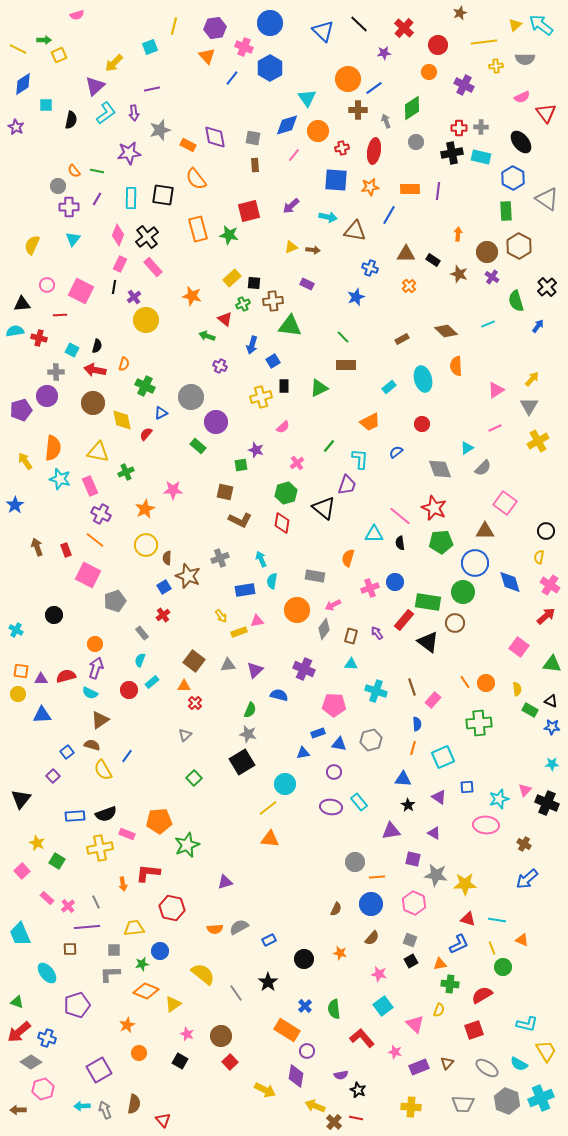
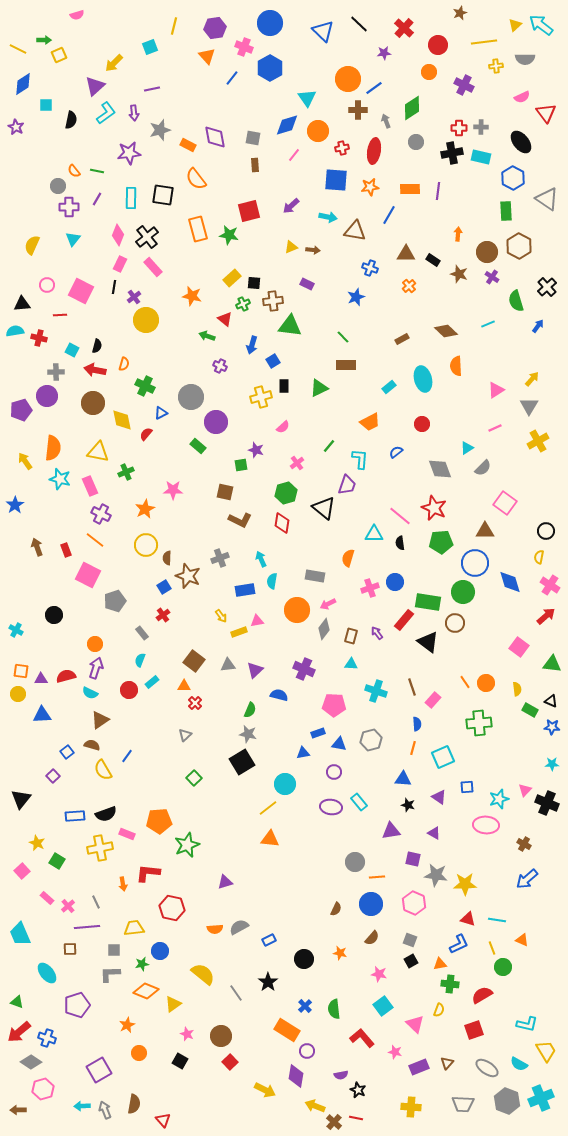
pink arrow at (333, 605): moved 5 px left, 1 px up
black star at (408, 805): rotated 16 degrees counterclockwise
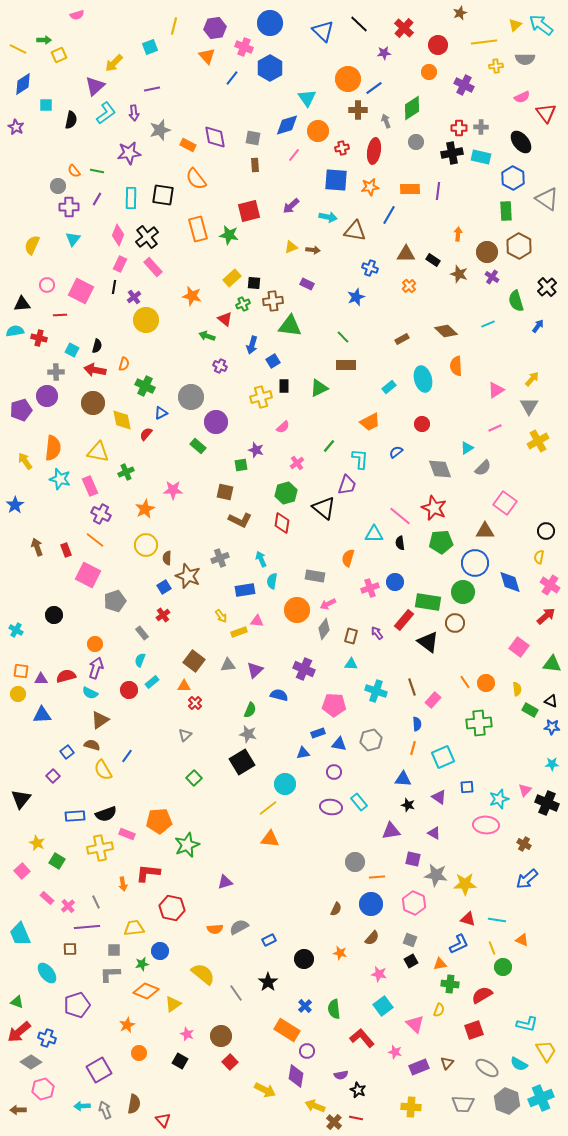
pink triangle at (257, 621): rotated 16 degrees clockwise
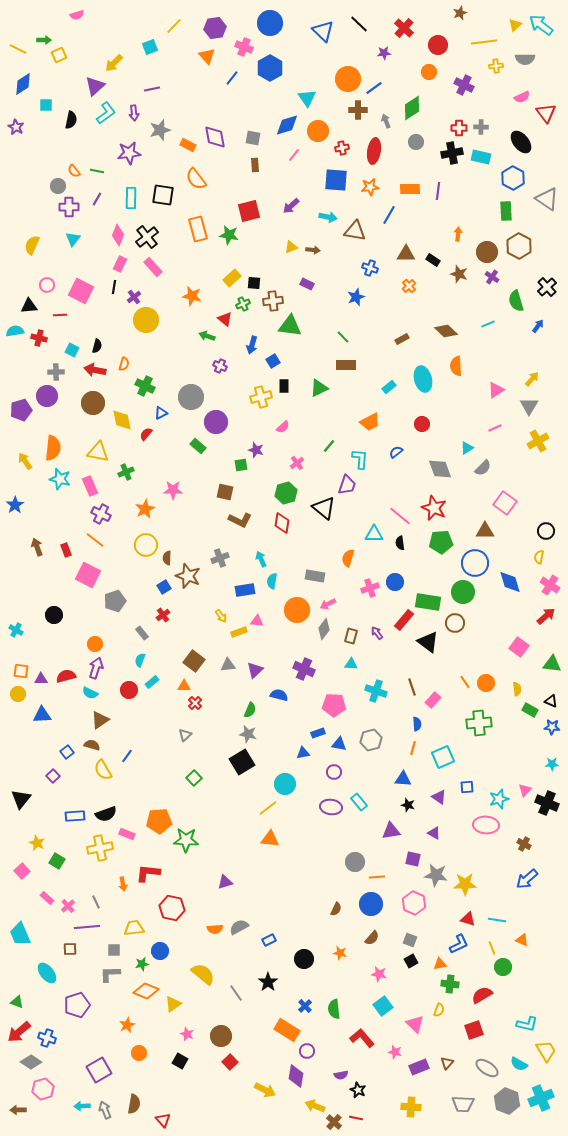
yellow line at (174, 26): rotated 30 degrees clockwise
black triangle at (22, 304): moved 7 px right, 2 px down
green star at (187, 845): moved 1 px left, 5 px up; rotated 25 degrees clockwise
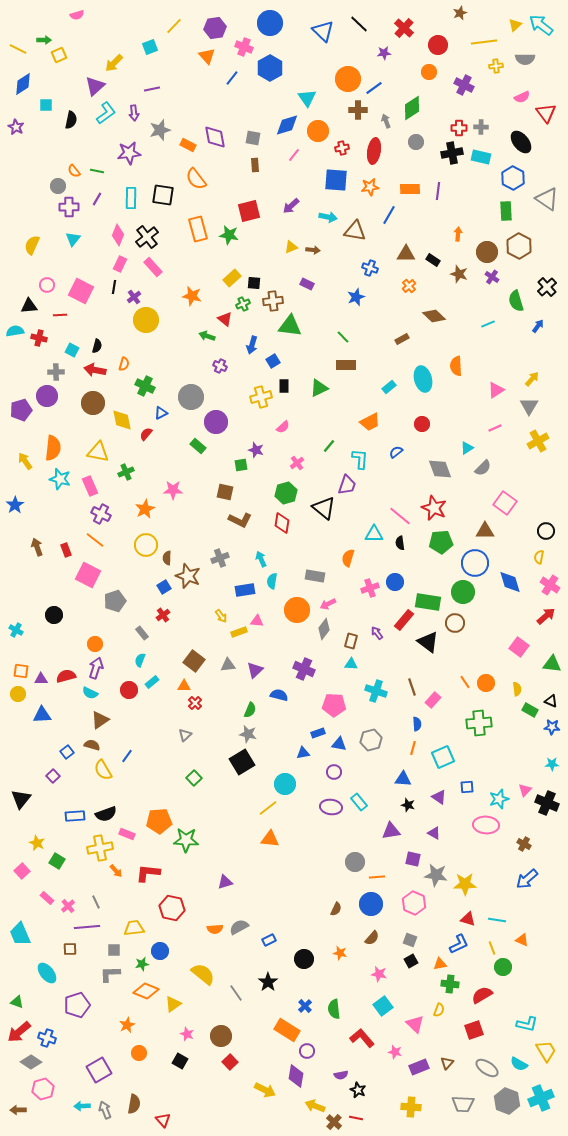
brown diamond at (446, 331): moved 12 px left, 15 px up
brown rectangle at (351, 636): moved 5 px down
orange arrow at (123, 884): moved 7 px left, 13 px up; rotated 32 degrees counterclockwise
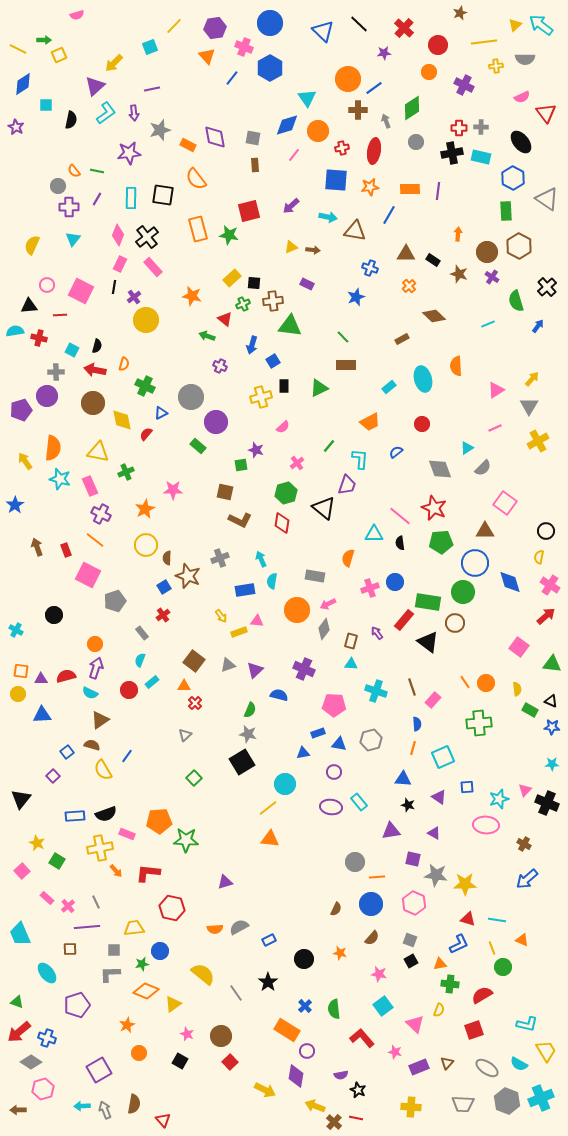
gray triangle at (228, 665): rotated 14 degrees counterclockwise
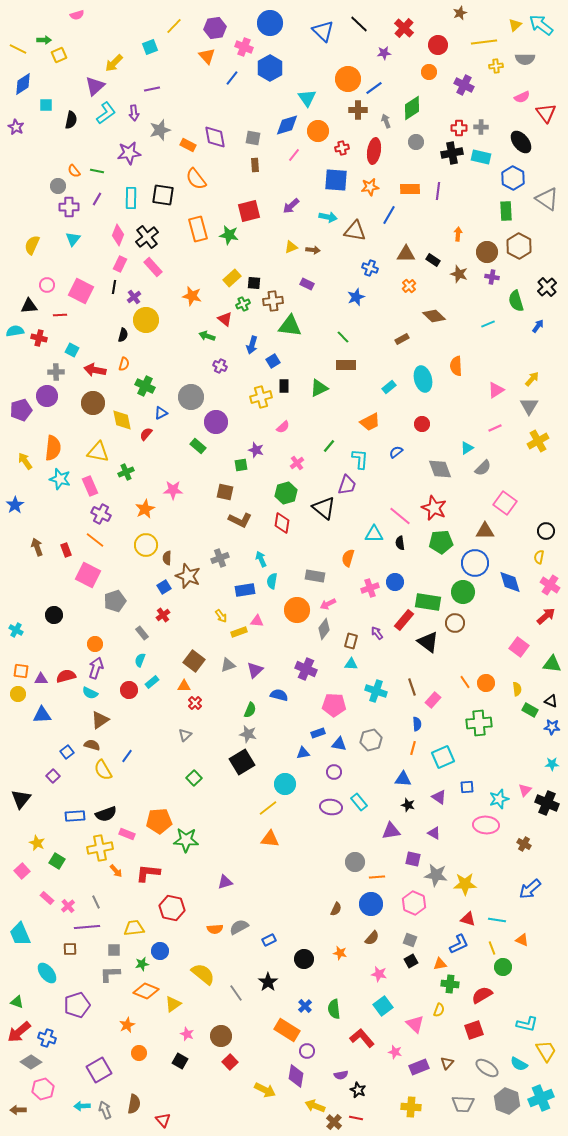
purple cross at (492, 277): rotated 24 degrees counterclockwise
black semicircle at (97, 346): moved 26 px right, 11 px up
purple cross at (304, 669): moved 2 px right
blue arrow at (527, 879): moved 3 px right, 10 px down
